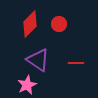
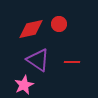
red diamond: moved 1 px right, 5 px down; rotated 32 degrees clockwise
red line: moved 4 px left, 1 px up
pink star: moved 3 px left
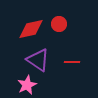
pink star: moved 3 px right
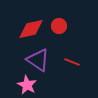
red circle: moved 2 px down
red line: rotated 21 degrees clockwise
pink star: rotated 18 degrees counterclockwise
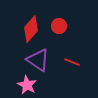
red diamond: rotated 36 degrees counterclockwise
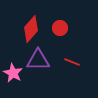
red circle: moved 1 px right, 2 px down
purple triangle: rotated 35 degrees counterclockwise
pink star: moved 14 px left, 12 px up
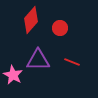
red diamond: moved 9 px up
pink star: moved 2 px down
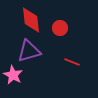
red diamond: rotated 48 degrees counterclockwise
purple triangle: moved 9 px left, 9 px up; rotated 15 degrees counterclockwise
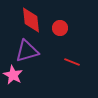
purple triangle: moved 2 px left
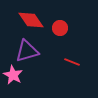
red diamond: rotated 28 degrees counterclockwise
